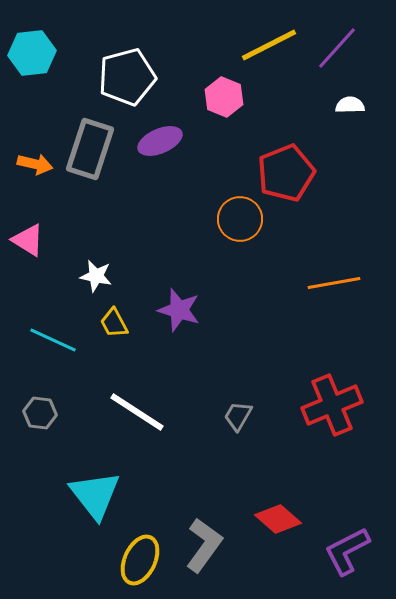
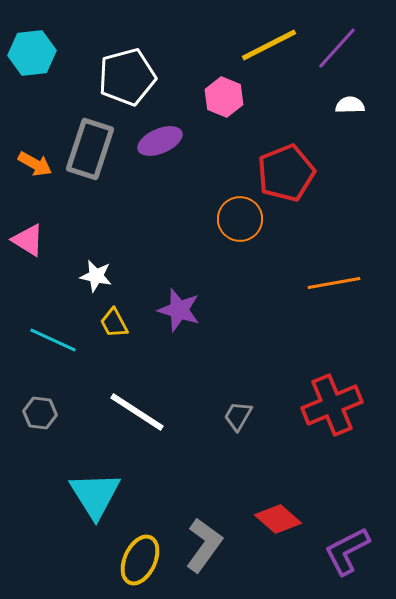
orange arrow: rotated 16 degrees clockwise
cyan triangle: rotated 6 degrees clockwise
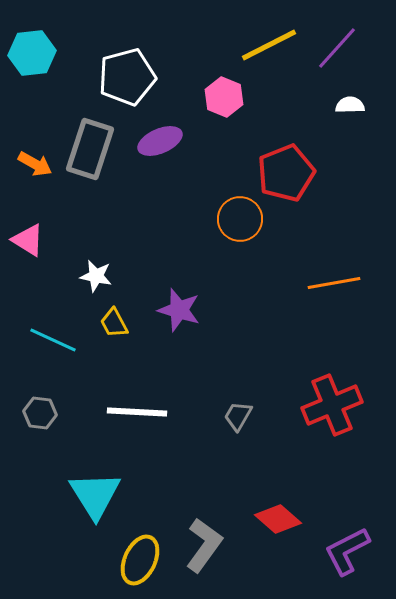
white line: rotated 30 degrees counterclockwise
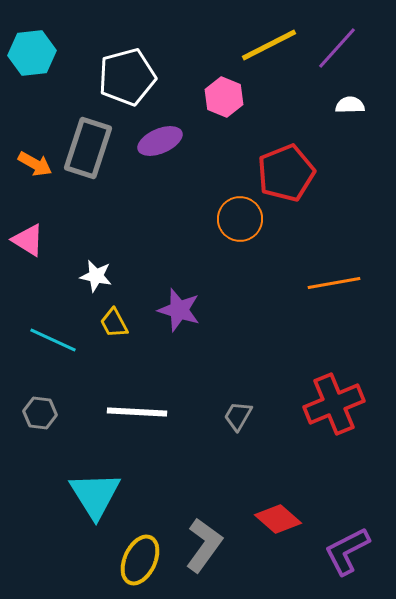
gray rectangle: moved 2 px left, 1 px up
red cross: moved 2 px right, 1 px up
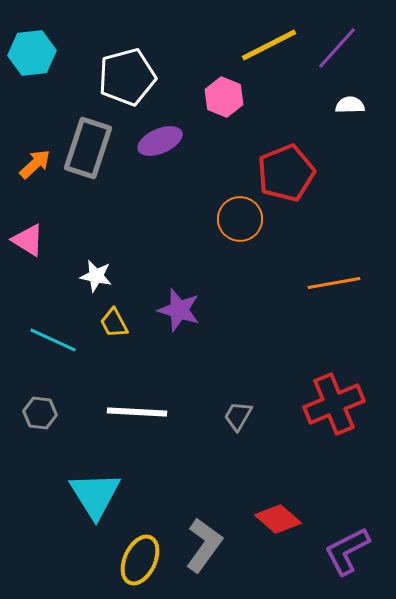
orange arrow: rotated 72 degrees counterclockwise
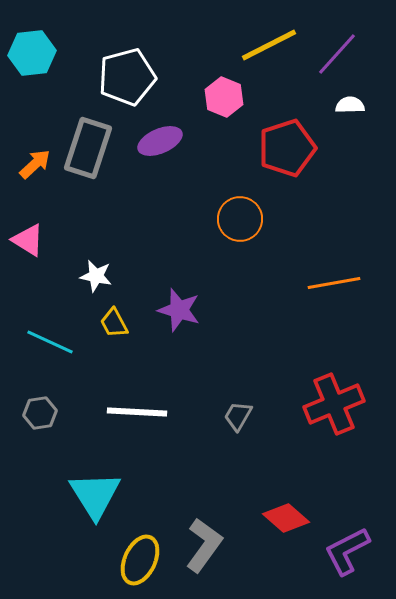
purple line: moved 6 px down
red pentagon: moved 1 px right, 25 px up; rotated 4 degrees clockwise
cyan line: moved 3 px left, 2 px down
gray hexagon: rotated 16 degrees counterclockwise
red diamond: moved 8 px right, 1 px up
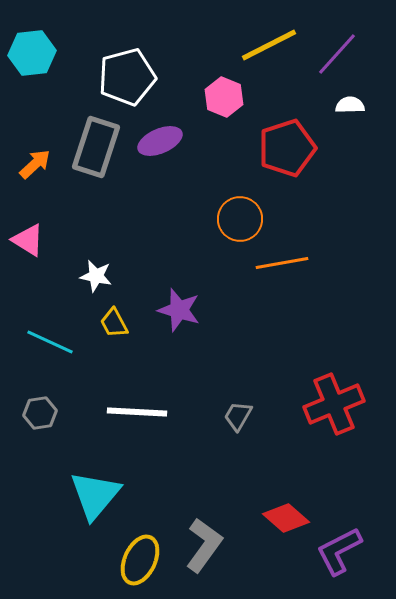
gray rectangle: moved 8 px right, 1 px up
orange line: moved 52 px left, 20 px up
cyan triangle: rotated 12 degrees clockwise
purple L-shape: moved 8 px left
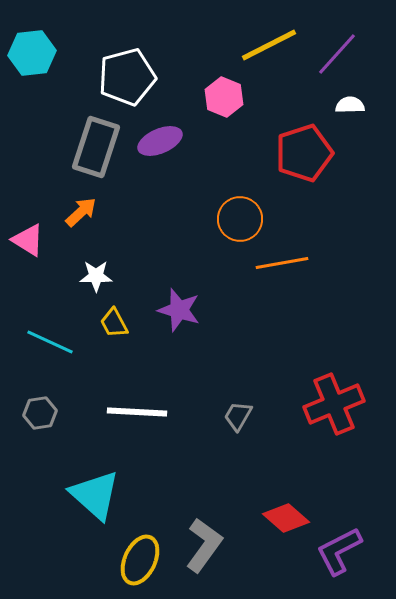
red pentagon: moved 17 px right, 5 px down
orange arrow: moved 46 px right, 48 px down
white star: rotated 12 degrees counterclockwise
cyan triangle: rotated 28 degrees counterclockwise
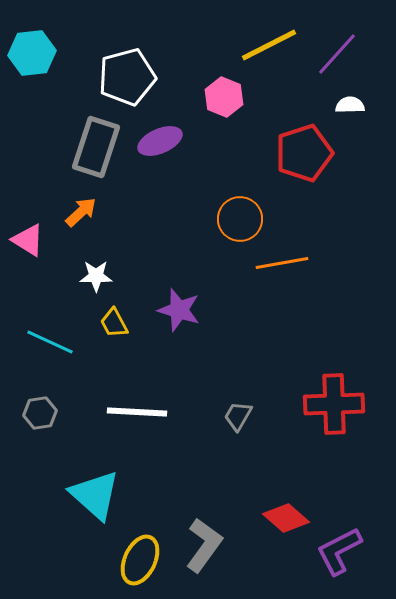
red cross: rotated 20 degrees clockwise
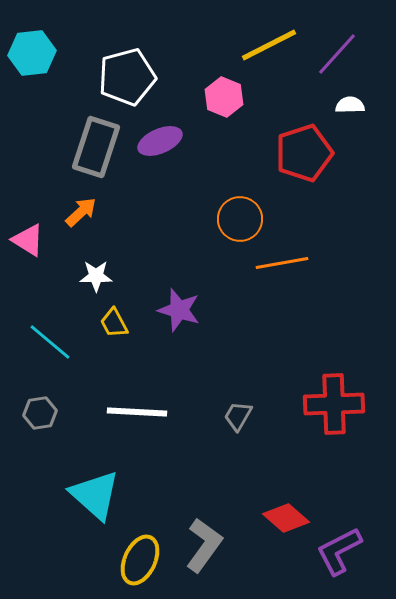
cyan line: rotated 15 degrees clockwise
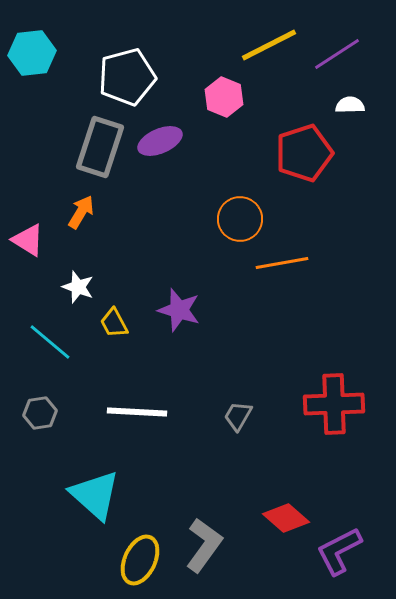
purple line: rotated 15 degrees clockwise
gray rectangle: moved 4 px right
orange arrow: rotated 16 degrees counterclockwise
white star: moved 18 px left, 11 px down; rotated 20 degrees clockwise
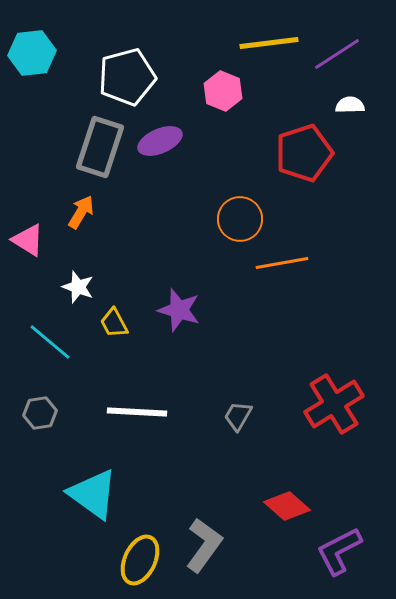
yellow line: moved 2 px up; rotated 20 degrees clockwise
pink hexagon: moved 1 px left, 6 px up
red cross: rotated 30 degrees counterclockwise
cyan triangle: moved 2 px left, 1 px up; rotated 6 degrees counterclockwise
red diamond: moved 1 px right, 12 px up
